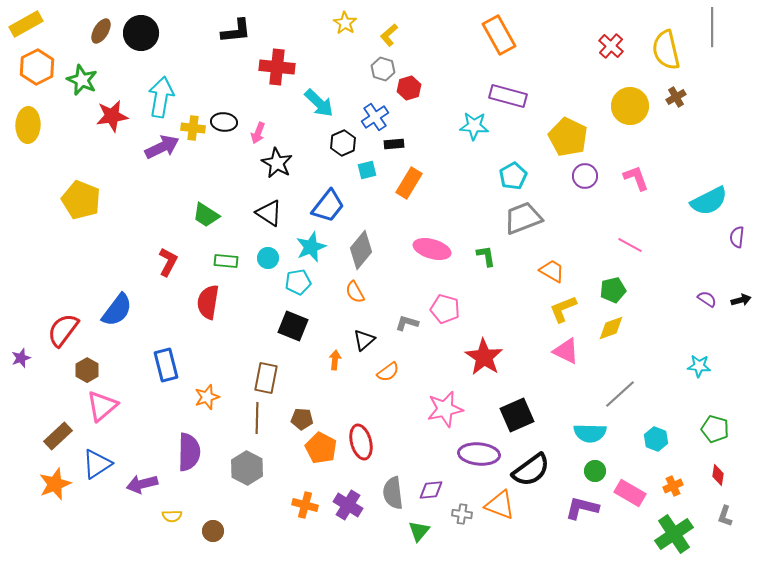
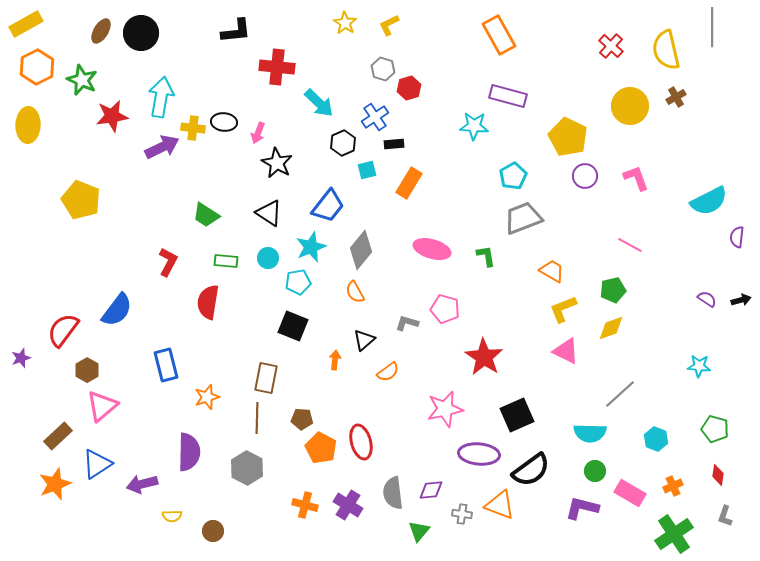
yellow L-shape at (389, 35): moved 10 px up; rotated 15 degrees clockwise
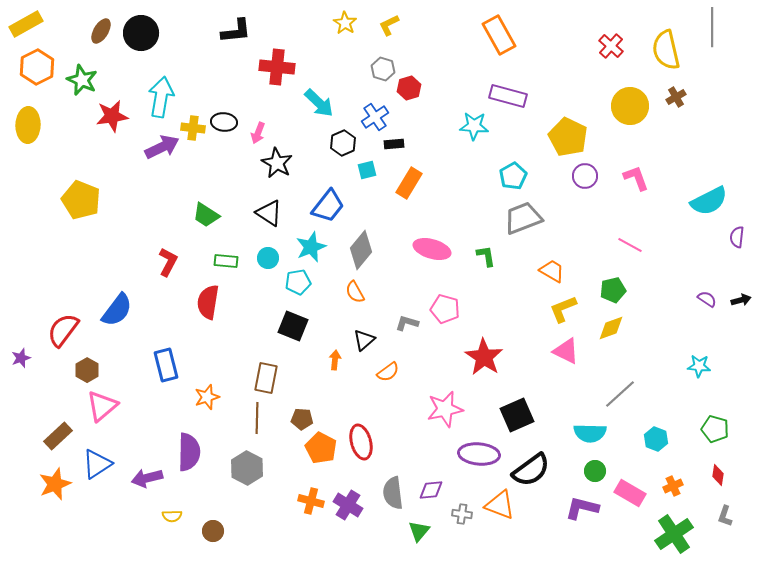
purple arrow at (142, 484): moved 5 px right, 6 px up
orange cross at (305, 505): moved 6 px right, 4 px up
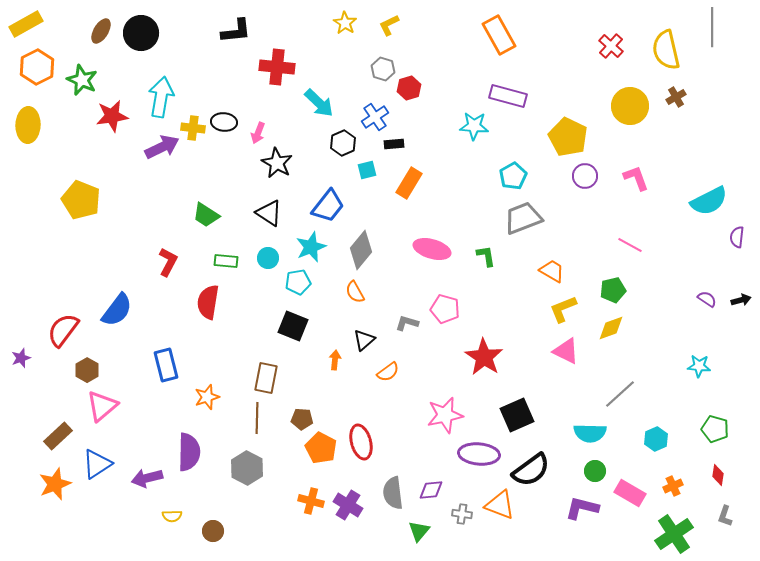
pink star at (445, 409): moved 6 px down
cyan hexagon at (656, 439): rotated 15 degrees clockwise
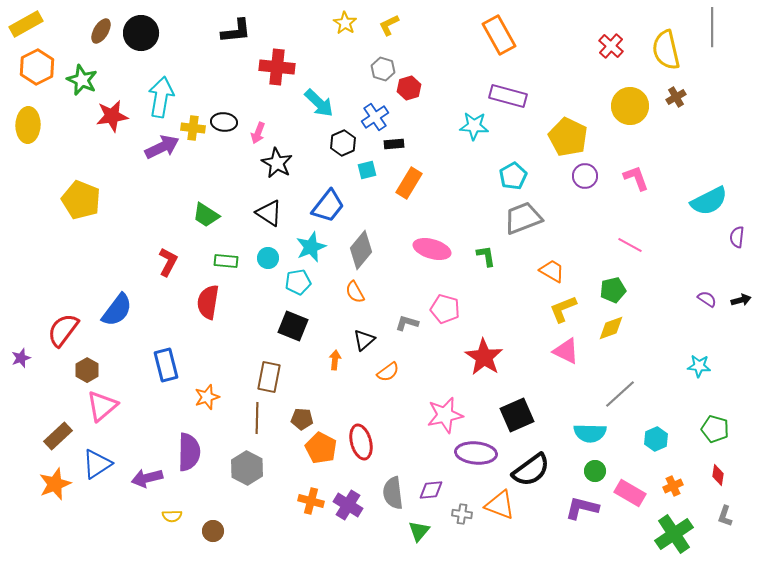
brown rectangle at (266, 378): moved 3 px right, 1 px up
purple ellipse at (479, 454): moved 3 px left, 1 px up
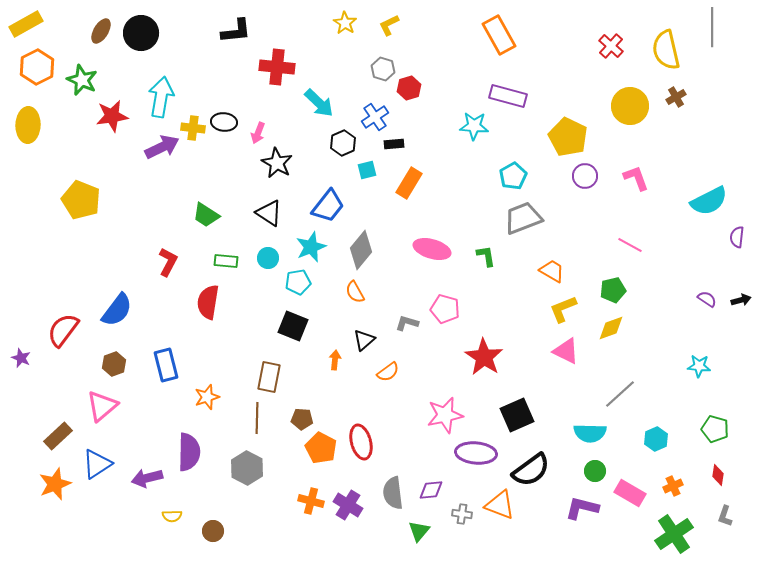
purple star at (21, 358): rotated 30 degrees counterclockwise
brown hexagon at (87, 370): moved 27 px right, 6 px up; rotated 10 degrees clockwise
